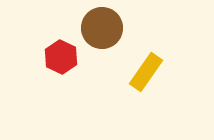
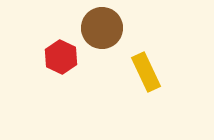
yellow rectangle: rotated 60 degrees counterclockwise
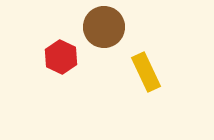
brown circle: moved 2 px right, 1 px up
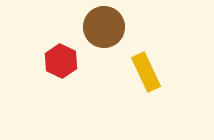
red hexagon: moved 4 px down
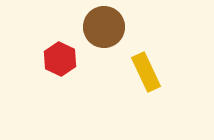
red hexagon: moved 1 px left, 2 px up
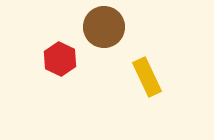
yellow rectangle: moved 1 px right, 5 px down
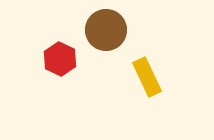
brown circle: moved 2 px right, 3 px down
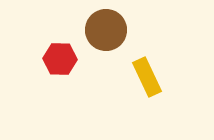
red hexagon: rotated 24 degrees counterclockwise
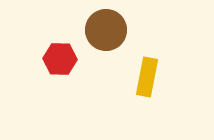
yellow rectangle: rotated 36 degrees clockwise
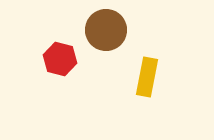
red hexagon: rotated 12 degrees clockwise
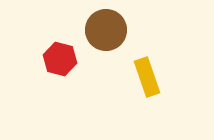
yellow rectangle: rotated 30 degrees counterclockwise
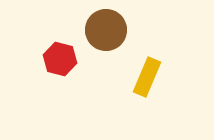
yellow rectangle: rotated 42 degrees clockwise
